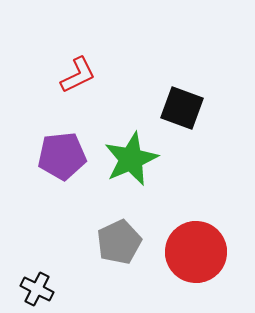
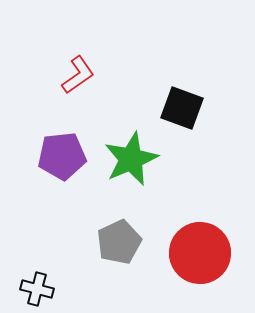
red L-shape: rotated 9 degrees counterclockwise
red circle: moved 4 px right, 1 px down
black cross: rotated 12 degrees counterclockwise
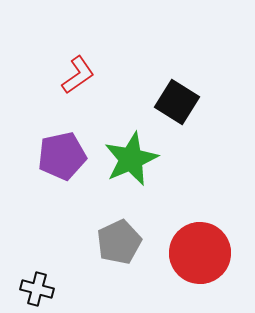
black square: moved 5 px left, 6 px up; rotated 12 degrees clockwise
purple pentagon: rotated 6 degrees counterclockwise
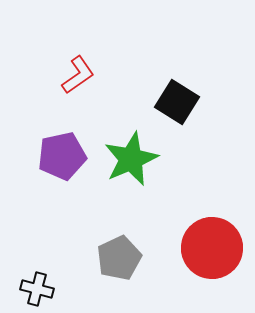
gray pentagon: moved 16 px down
red circle: moved 12 px right, 5 px up
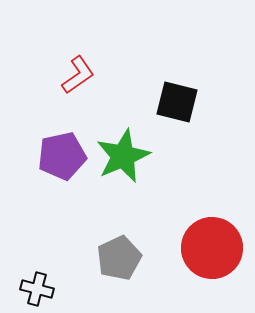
black square: rotated 18 degrees counterclockwise
green star: moved 8 px left, 3 px up
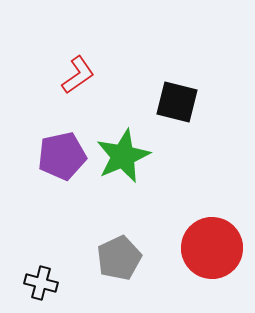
black cross: moved 4 px right, 6 px up
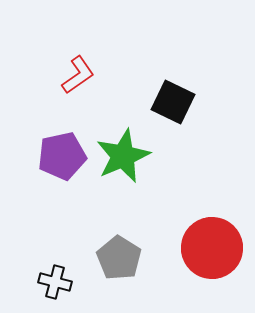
black square: moved 4 px left; rotated 12 degrees clockwise
gray pentagon: rotated 15 degrees counterclockwise
black cross: moved 14 px right, 1 px up
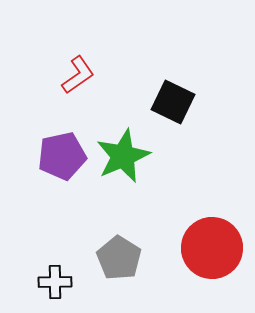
black cross: rotated 16 degrees counterclockwise
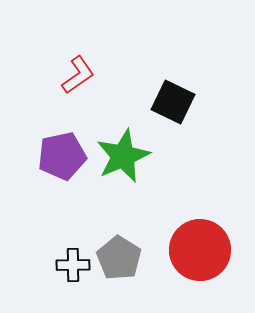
red circle: moved 12 px left, 2 px down
black cross: moved 18 px right, 17 px up
